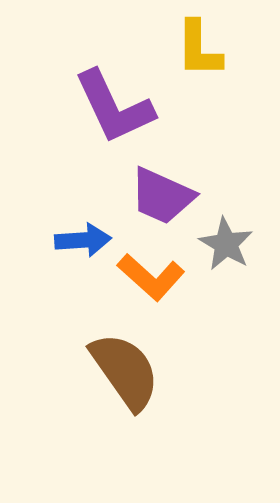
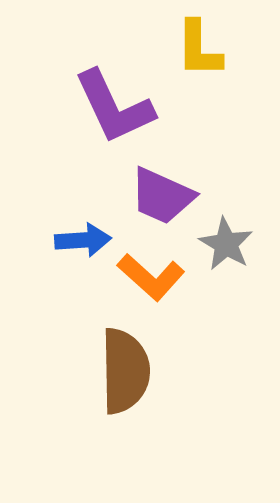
brown semicircle: rotated 34 degrees clockwise
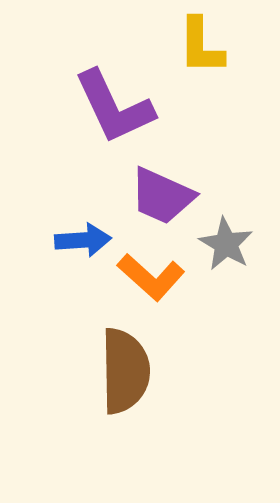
yellow L-shape: moved 2 px right, 3 px up
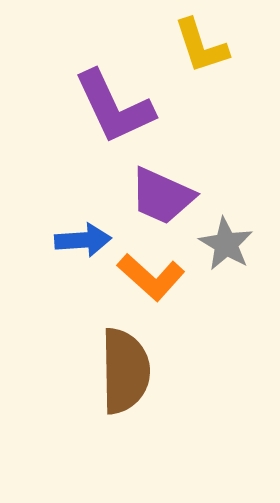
yellow L-shape: rotated 18 degrees counterclockwise
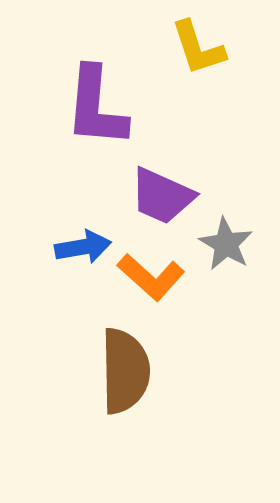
yellow L-shape: moved 3 px left, 2 px down
purple L-shape: moved 18 px left; rotated 30 degrees clockwise
blue arrow: moved 7 px down; rotated 6 degrees counterclockwise
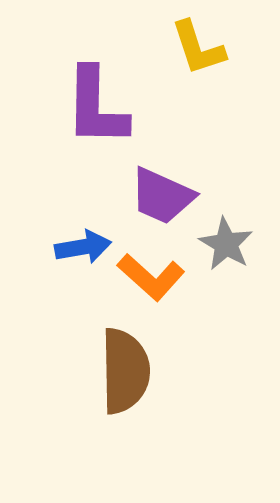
purple L-shape: rotated 4 degrees counterclockwise
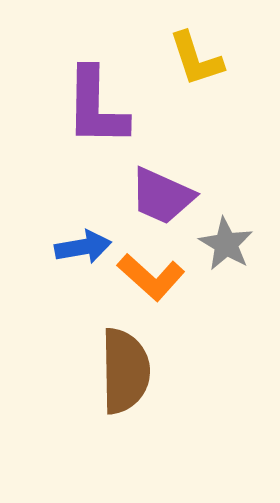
yellow L-shape: moved 2 px left, 11 px down
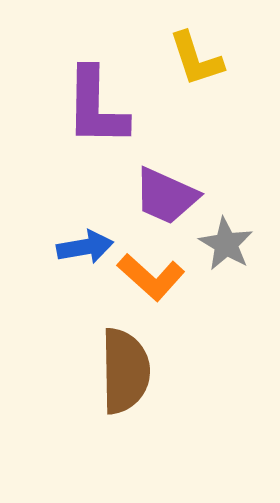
purple trapezoid: moved 4 px right
blue arrow: moved 2 px right
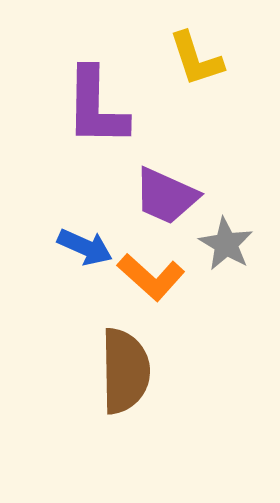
blue arrow: rotated 34 degrees clockwise
